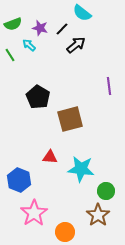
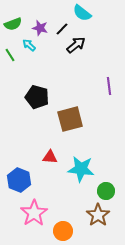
black pentagon: moved 1 px left; rotated 15 degrees counterclockwise
orange circle: moved 2 px left, 1 px up
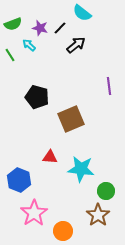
black line: moved 2 px left, 1 px up
brown square: moved 1 px right; rotated 8 degrees counterclockwise
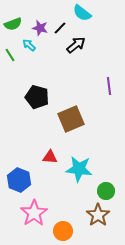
cyan star: moved 2 px left
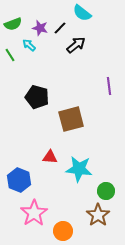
brown square: rotated 8 degrees clockwise
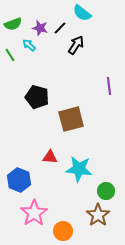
black arrow: rotated 18 degrees counterclockwise
